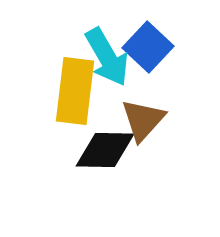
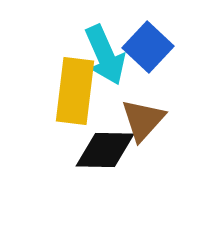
cyan arrow: moved 2 px left, 2 px up; rotated 6 degrees clockwise
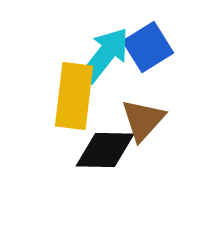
blue square: rotated 15 degrees clockwise
cyan arrow: rotated 118 degrees counterclockwise
yellow rectangle: moved 1 px left, 5 px down
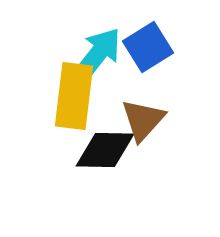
cyan arrow: moved 8 px left
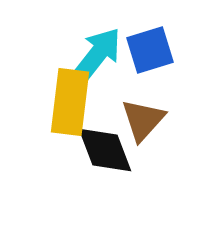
blue square: moved 2 px right, 3 px down; rotated 15 degrees clockwise
yellow rectangle: moved 4 px left, 6 px down
black diamond: rotated 68 degrees clockwise
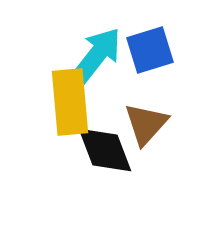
yellow rectangle: rotated 12 degrees counterclockwise
brown triangle: moved 3 px right, 4 px down
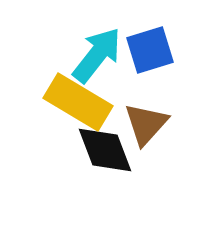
yellow rectangle: moved 8 px right; rotated 54 degrees counterclockwise
